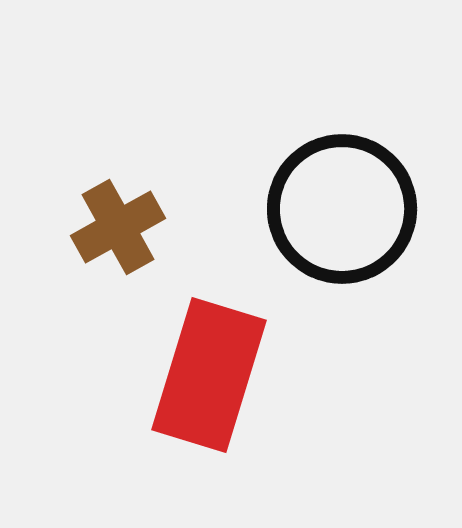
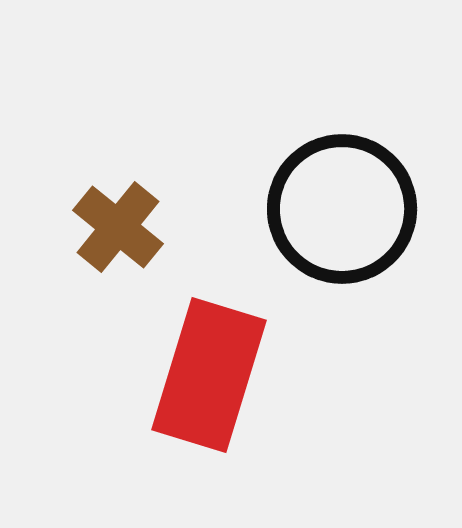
brown cross: rotated 22 degrees counterclockwise
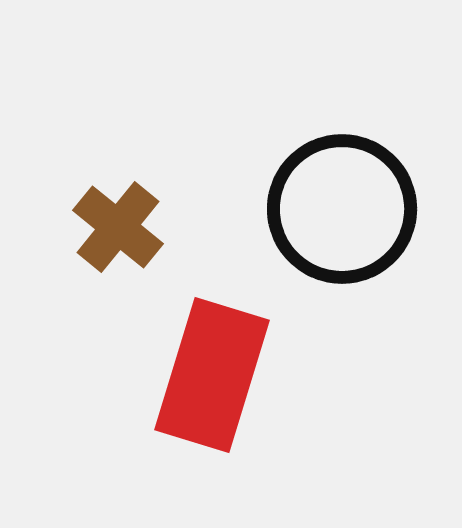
red rectangle: moved 3 px right
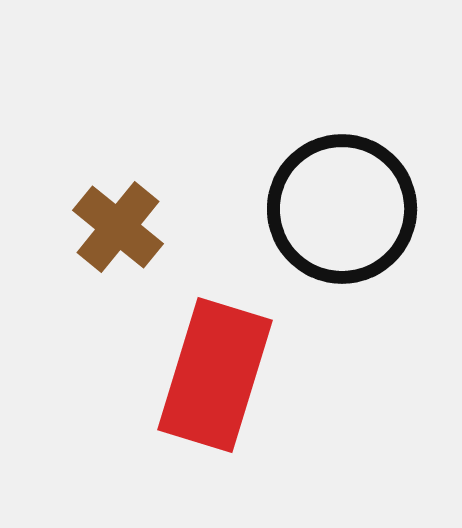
red rectangle: moved 3 px right
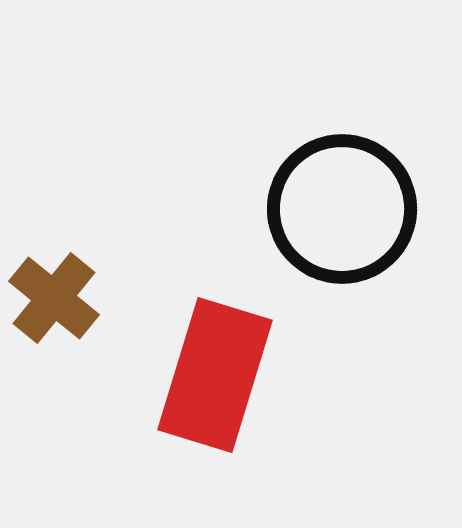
brown cross: moved 64 px left, 71 px down
